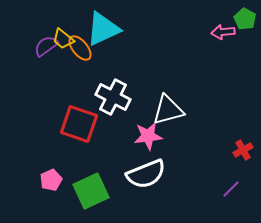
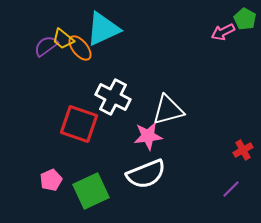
pink arrow: rotated 20 degrees counterclockwise
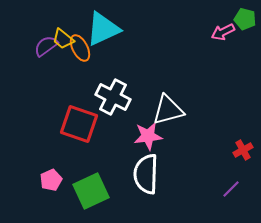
green pentagon: rotated 15 degrees counterclockwise
orange ellipse: rotated 12 degrees clockwise
white semicircle: rotated 114 degrees clockwise
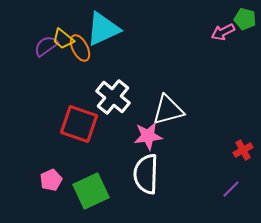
white cross: rotated 12 degrees clockwise
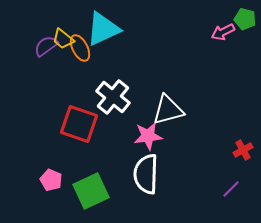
pink pentagon: rotated 25 degrees counterclockwise
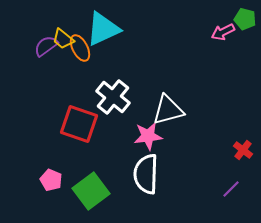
red cross: rotated 24 degrees counterclockwise
green square: rotated 12 degrees counterclockwise
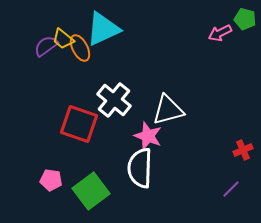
pink arrow: moved 3 px left, 1 px down
white cross: moved 1 px right, 3 px down
pink star: rotated 28 degrees clockwise
red cross: rotated 30 degrees clockwise
white semicircle: moved 6 px left, 6 px up
pink pentagon: rotated 15 degrees counterclockwise
